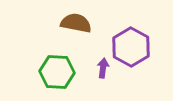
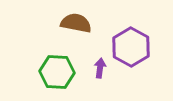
purple arrow: moved 3 px left
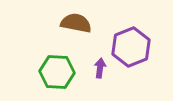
purple hexagon: rotated 9 degrees clockwise
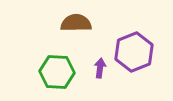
brown semicircle: rotated 12 degrees counterclockwise
purple hexagon: moved 3 px right, 5 px down
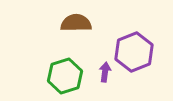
purple arrow: moved 5 px right, 4 px down
green hexagon: moved 8 px right, 4 px down; rotated 20 degrees counterclockwise
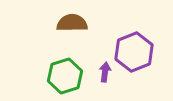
brown semicircle: moved 4 px left
